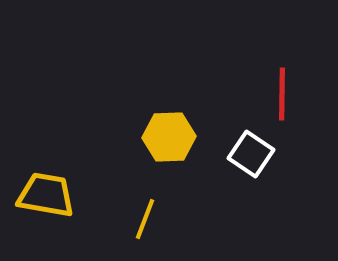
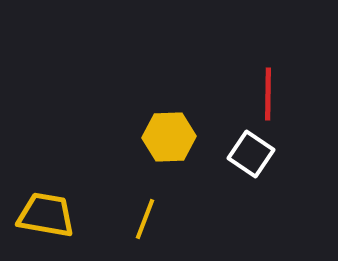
red line: moved 14 px left
yellow trapezoid: moved 20 px down
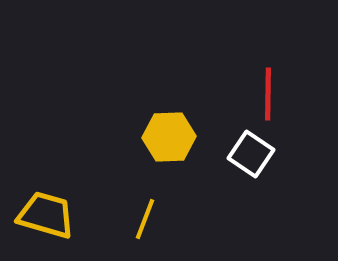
yellow trapezoid: rotated 6 degrees clockwise
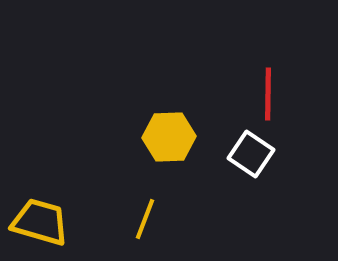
yellow trapezoid: moved 6 px left, 7 px down
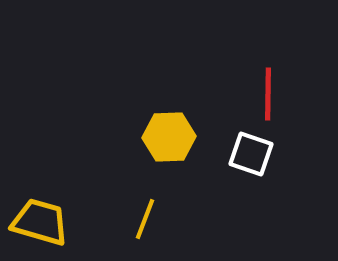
white square: rotated 15 degrees counterclockwise
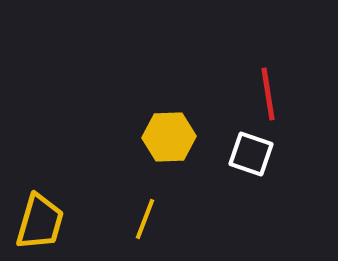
red line: rotated 10 degrees counterclockwise
yellow trapezoid: rotated 90 degrees clockwise
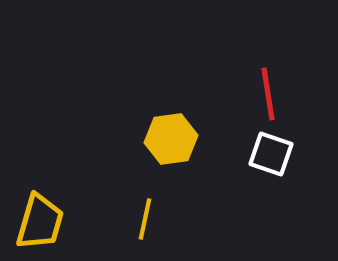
yellow hexagon: moved 2 px right, 2 px down; rotated 6 degrees counterclockwise
white square: moved 20 px right
yellow line: rotated 9 degrees counterclockwise
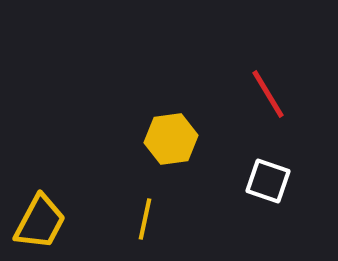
red line: rotated 22 degrees counterclockwise
white square: moved 3 px left, 27 px down
yellow trapezoid: rotated 12 degrees clockwise
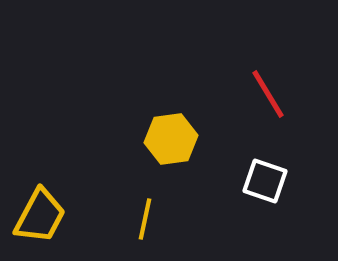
white square: moved 3 px left
yellow trapezoid: moved 6 px up
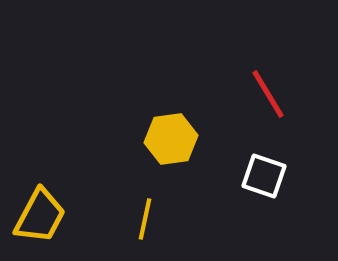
white square: moved 1 px left, 5 px up
